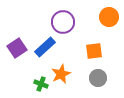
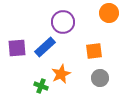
orange circle: moved 4 px up
purple square: rotated 30 degrees clockwise
gray circle: moved 2 px right
green cross: moved 2 px down
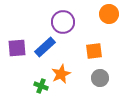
orange circle: moved 1 px down
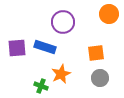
blue rectangle: rotated 60 degrees clockwise
orange square: moved 2 px right, 2 px down
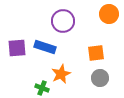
purple circle: moved 1 px up
green cross: moved 1 px right, 2 px down
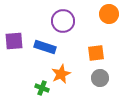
purple square: moved 3 px left, 7 px up
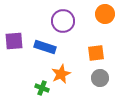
orange circle: moved 4 px left
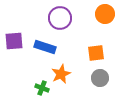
purple circle: moved 3 px left, 3 px up
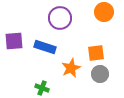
orange circle: moved 1 px left, 2 px up
orange star: moved 10 px right, 6 px up
gray circle: moved 4 px up
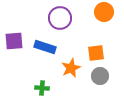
gray circle: moved 2 px down
green cross: rotated 16 degrees counterclockwise
